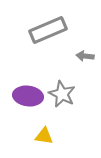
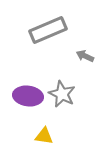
gray arrow: rotated 18 degrees clockwise
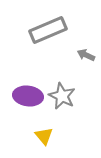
gray arrow: moved 1 px right, 1 px up
gray star: moved 2 px down
yellow triangle: rotated 42 degrees clockwise
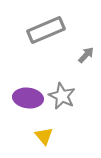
gray rectangle: moved 2 px left
gray arrow: rotated 108 degrees clockwise
purple ellipse: moved 2 px down
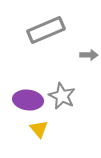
gray arrow: moved 3 px right; rotated 48 degrees clockwise
purple ellipse: moved 2 px down
yellow triangle: moved 5 px left, 7 px up
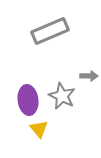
gray rectangle: moved 4 px right, 1 px down
gray arrow: moved 21 px down
purple ellipse: rotated 76 degrees clockwise
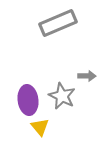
gray rectangle: moved 8 px right, 8 px up
gray arrow: moved 2 px left
yellow triangle: moved 1 px right, 2 px up
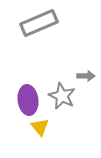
gray rectangle: moved 19 px left
gray arrow: moved 1 px left
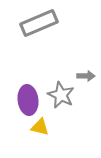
gray star: moved 1 px left, 1 px up
yellow triangle: rotated 36 degrees counterclockwise
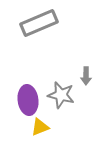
gray arrow: rotated 90 degrees clockwise
gray star: rotated 12 degrees counterclockwise
yellow triangle: rotated 36 degrees counterclockwise
